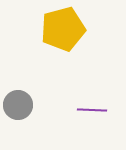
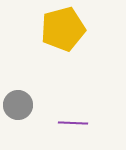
purple line: moved 19 px left, 13 px down
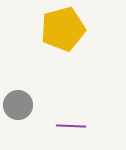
purple line: moved 2 px left, 3 px down
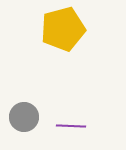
gray circle: moved 6 px right, 12 px down
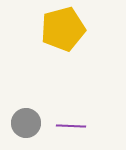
gray circle: moved 2 px right, 6 px down
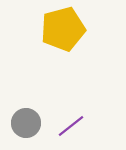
purple line: rotated 40 degrees counterclockwise
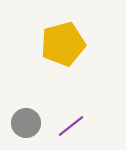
yellow pentagon: moved 15 px down
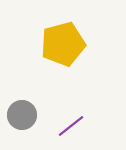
gray circle: moved 4 px left, 8 px up
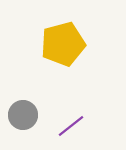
gray circle: moved 1 px right
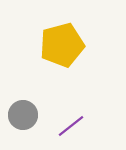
yellow pentagon: moved 1 px left, 1 px down
